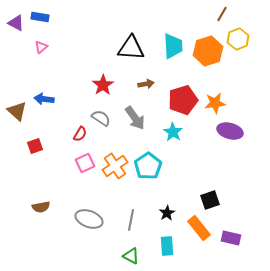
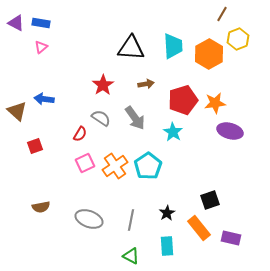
blue rectangle: moved 1 px right, 6 px down
orange hexagon: moved 1 px right, 3 px down; rotated 12 degrees counterclockwise
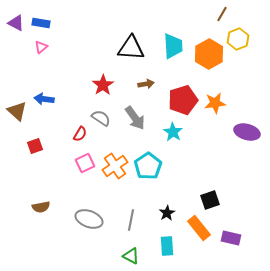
purple ellipse: moved 17 px right, 1 px down
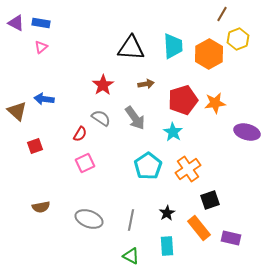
orange cross: moved 73 px right, 3 px down
